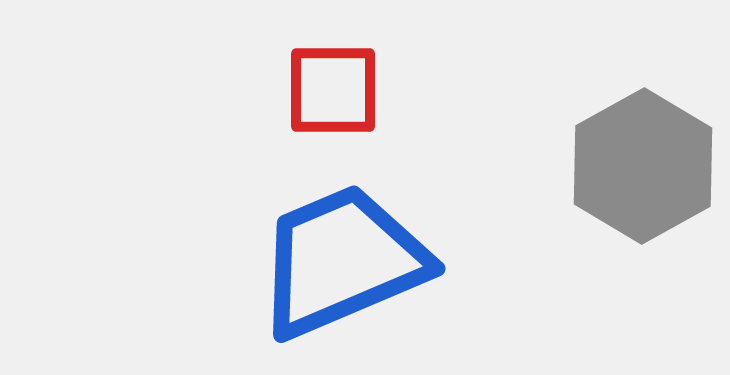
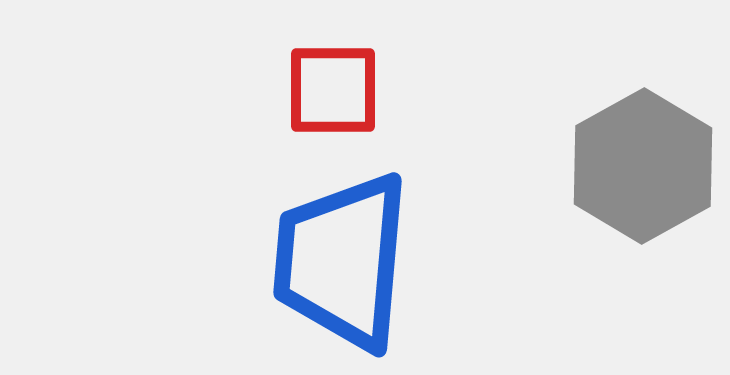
blue trapezoid: rotated 62 degrees counterclockwise
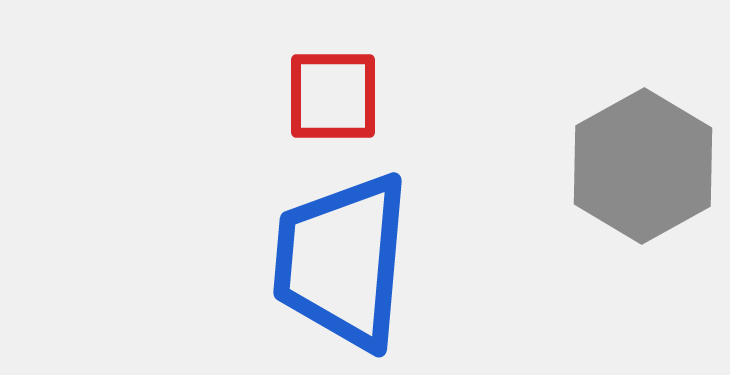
red square: moved 6 px down
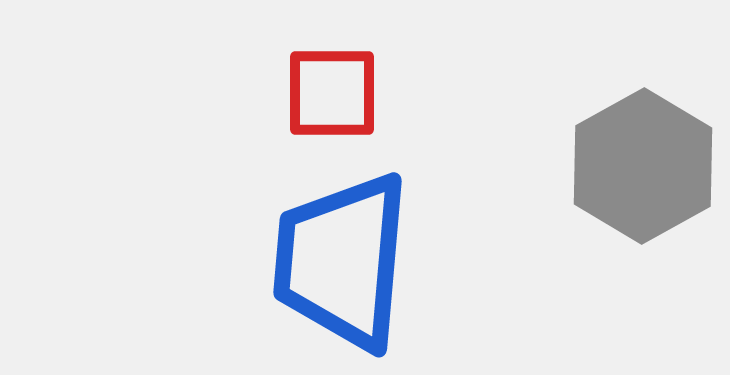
red square: moved 1 px left, 3 px up
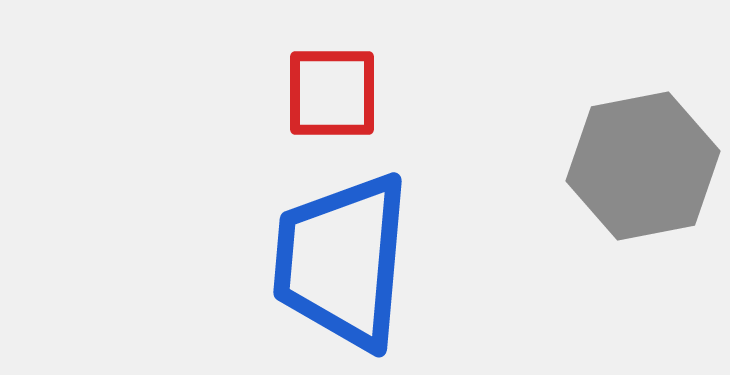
gray hexagon: rotated 18 degrees clockwise
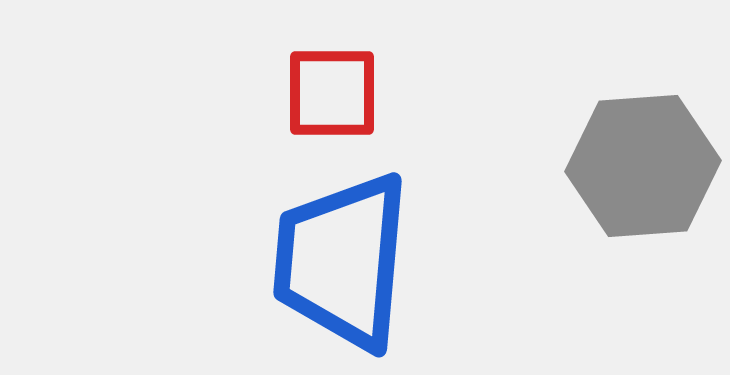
gray hexagon: rotated 7 degrees clockwise
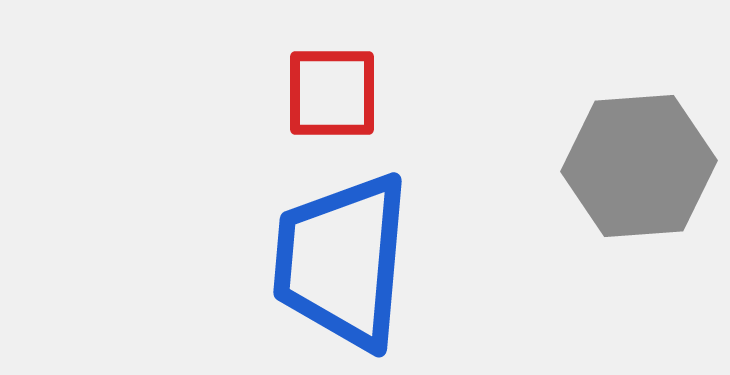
gray hexagon: moved 4 px left
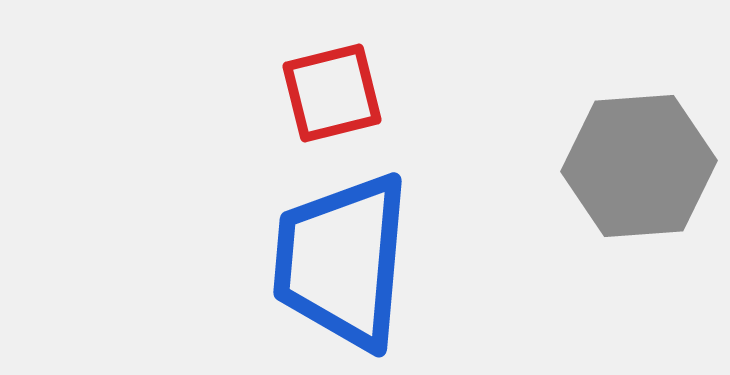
red square: rotated 14 degrees counterclockwise
